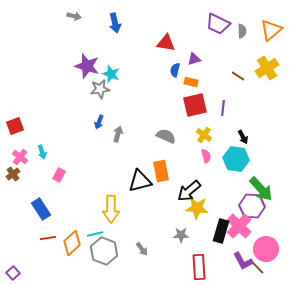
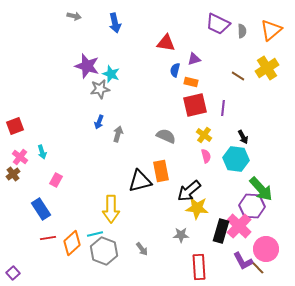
pink rectangle at (59, 175): moved 3 px left, 5 px down
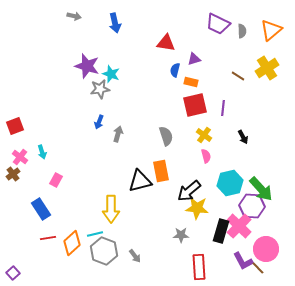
gray semicircle at (166, 136): rotated 48 degrees clockwise
cyan hexagon at (236, 159): moved 6 px left, 24 px down; rotated 20 degrees counterclockwise
gray arrow at (142, 249): moved 7 px left, 7 px down
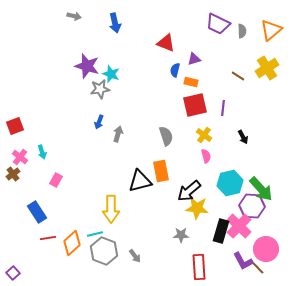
red triangle at (166, 43): rotated 12 degrees clockwise
blue rectangle at (41, 209): moved 4 px left, 3 px down
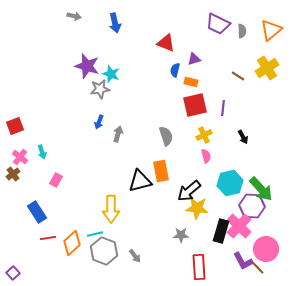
yellow cross at (204, 135): rotated 28 degrees clockwise
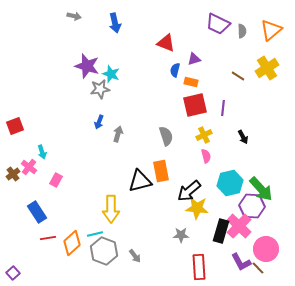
pink cross at (20, 157): moved 9 px right, 10 px down
purple L-shape at (243, 261): moved 2 px left, 1 px down
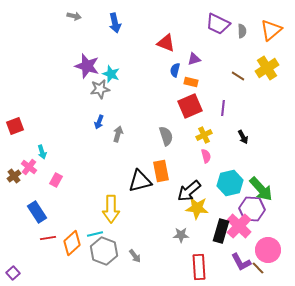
red square at (195, 105): moved 5 px left, 1 px down; rotated 10 degrees counterclockwise
brown cross at (13, 174): moved 1 px right, 2 px down
purple hexagon at (252, 206): moved 3 px down
pink circle at (266, 249): moved 2 px right, 1 px down
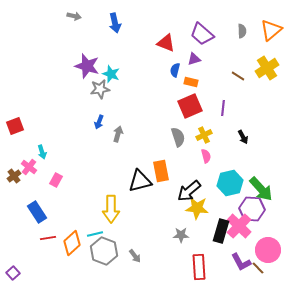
purple trapezoid at (218, 24): moved 16 px left, 10 px down; rotated 15 degrees clockwise
gray semicircle at (166, 136): moved 12 px right, 1 px down
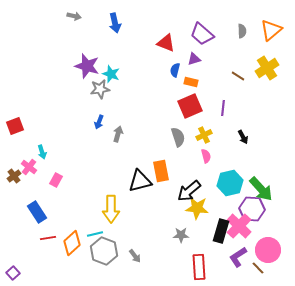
purple L-shape at (241, 262): moved 3 px left, 5 px up; rotated 85 degrees clockwise
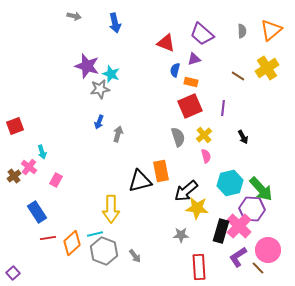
yellow cross at (204, 135): rotated 14 degrees counterclockwise
black arrow at (189, 191): moved 3 px left
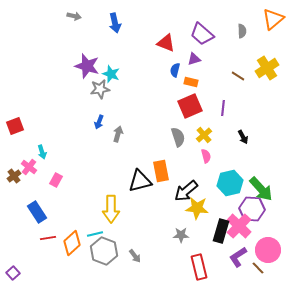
orange triangle at (271, 30): moved 2 px right, 11 px up
red rectangle at (199, 267): rotated 10 degrees counterclockwise
